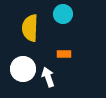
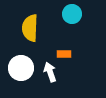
cyan circle: moved 9 px right
white circle: moved 2 px left, 1 px up
white arrow: moved 2 px right, 5 px up
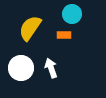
yellow semicircle: rotated 32 degrees clockwise
orange rectangle: moved 19 px up
white arrow: moved 1 px right, 4 px up
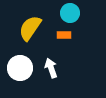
cyan circle: moved 2 px left, 1 px up
white circle: moved 1 px left
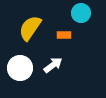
cyan circle: moved 11 px right
white arrow: moved 2 px right, 3 px up; rotated 72 degrees clockwise
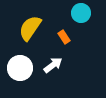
orange rectangle: moved 2 px down; rotated 56 degrees clockwise
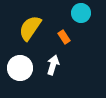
white arrow: rotated 36 degrees counterclockwise
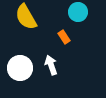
cyan circle: moved 3 px left, 1 px up
yellow semicircle: moved 4 px left, 11 px up; rotated 64 degrees counterclockwise
white arrow: moved 2 px left; rotated 36 degrees counterclockwise
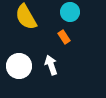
cyan circle: moved 8 px left
white circle: moved 1 px left, 2 px up
